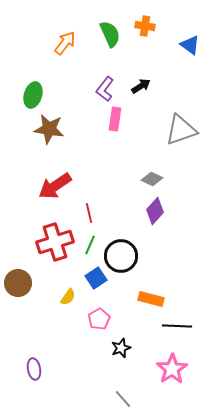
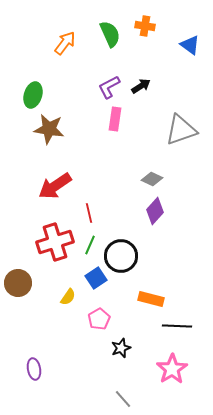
purple L-shape: moved 4 px right, 2 px up; rotated 25 degrees clockwise
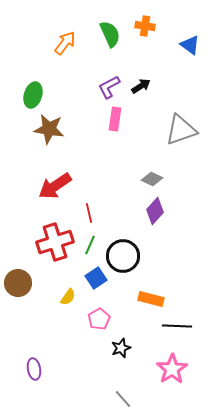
black circle: moved 2 px right
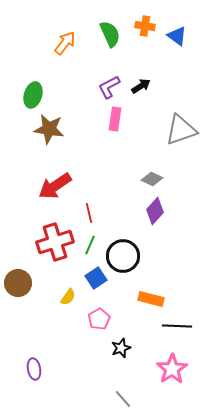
blue triangle: moved 13 px left, 9 px up
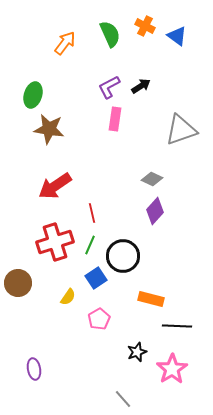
orange cross: rotated 18 degrees clockwise
red line: moved 3 px right
black star: moved 16 px right, 4 px down
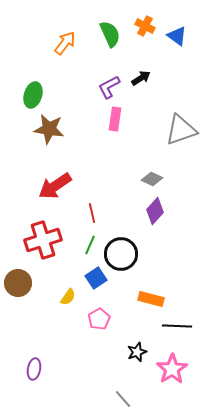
black arrow: moved 8 px up
red cross: moved 12 px left, 2 px up
black circle: moved 2 px left, 2 px up
purple ellipse: rotated 20 degrees clockwise
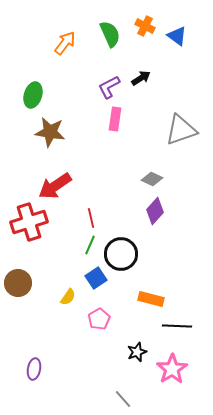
brown star: moved 1 px right, 3 px down
red line: moved 1 px left, 5 px down
red cross: moved 14 px left, 18 px up
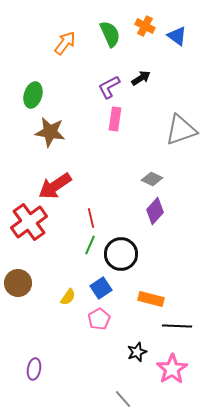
red cross: rotated 18 degrees counterclockwise
blue square: moved 5 px right, 10 px down
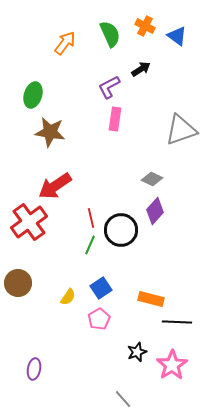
black arrow: moved 9 px up
black circle: moved 24 px up
black line: moved 4 px up
pink star: moved 4 px up
